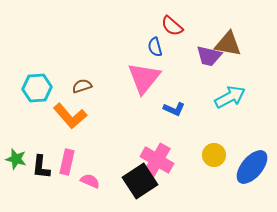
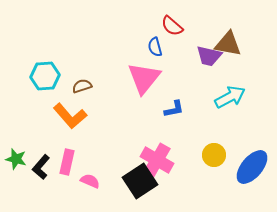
cyan hexagon: moved 8 px right, 12 px up
blue L-shape: rotated 35 degrees counterclockwise
black L-shape: rotated 35 degrees clockwise
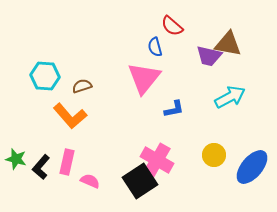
cyan hexagon: rotated 8 degrees clockwise
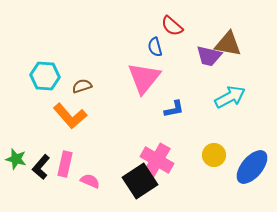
pink rectangle: moved 2 px left, 2 px down
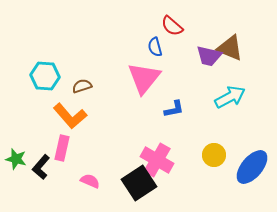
brown triangle: moved 2 px right, 4 px down; rotated 12 degrees clockwise
pink rectangle: moved 3 px left, 16 px up
black square: moved 1 px left, 2 px down
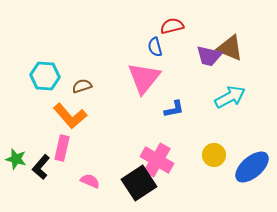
red semicircle: rotated 125 degrees clockwise
blue ellipse: rotated 9 degrees clockwise
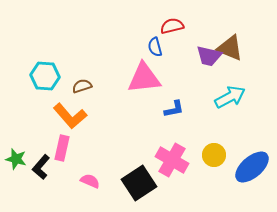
pink triangle: rotated 45 degrees clockwise
pink cross: moved 15 px right
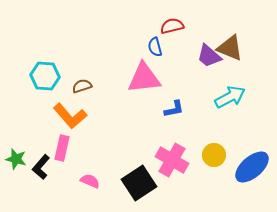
purple trapezoid: rotated 28 degrees clockwise
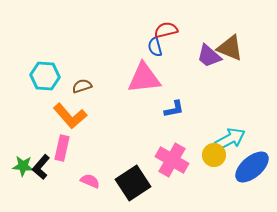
red semicircle: moved 6 px left, 4 px down
cyan arrow: moved 42 px down
green star: moved 7 px right, 7 px down; rotated 10 degrees counterclockwise
black square: moved 6 px left
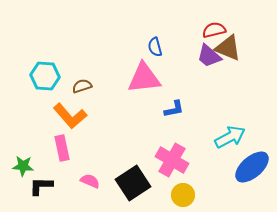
red semicircle: moved 48 px right
brown triangle: moved 2 px left
cyan arrow: moved 2 px up
pink rectangle: rotated 25 degrees counterclockwise
yellow circle: moved 31 px left, 40 px down
black L-shape: moved 19 px down; rotated 50 degrees clockwise
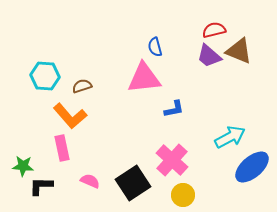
brown triangle: moved 11 px right, 3 px down
pink cross: rotated 12 degrees clockwise
